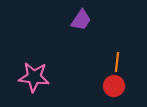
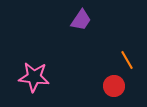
orange line: moved 10 px right, 2 px up; rotated 36 degrees counterclockwise
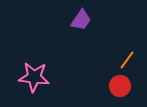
orange line: rotated 66 degrees clockwise
red circle: moved 6 px right
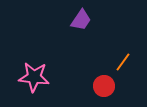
orange line: moved 4 px left, 2 px down
red circle: moved 16 px left
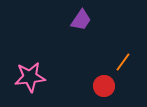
pink star: moved 4 px left; rotated 12 degrees counterclockwise
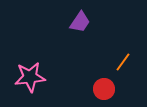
purple trapezoid: moved 1 px left, 2 px down
red circle: moved 3 px down
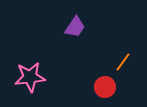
purple trapezoid: moved 5 px left, 5 px down
red circle: moved 1 px right, 2 px up
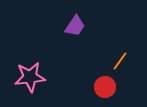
purple trapezoid: moved 1 px up
orange line: moved 3 px left, 1 px up
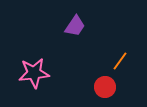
pink star: moved 4 px right, 4 px up
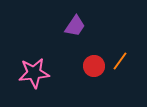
red circle: moved 11 px left, 21 px up
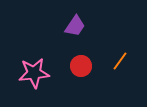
red circle: moved 13 px left
